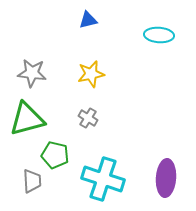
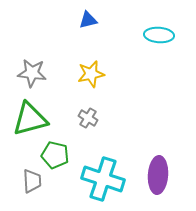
green triangle: moved 3 px right
purple ellipse: moved 8 px left, 3 px up
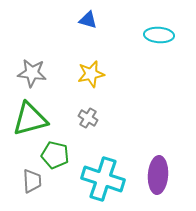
blue triangle: rotated 30 degrees clockwise
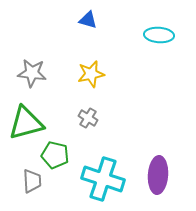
green triangle: moved 4 px left, 4 px down
